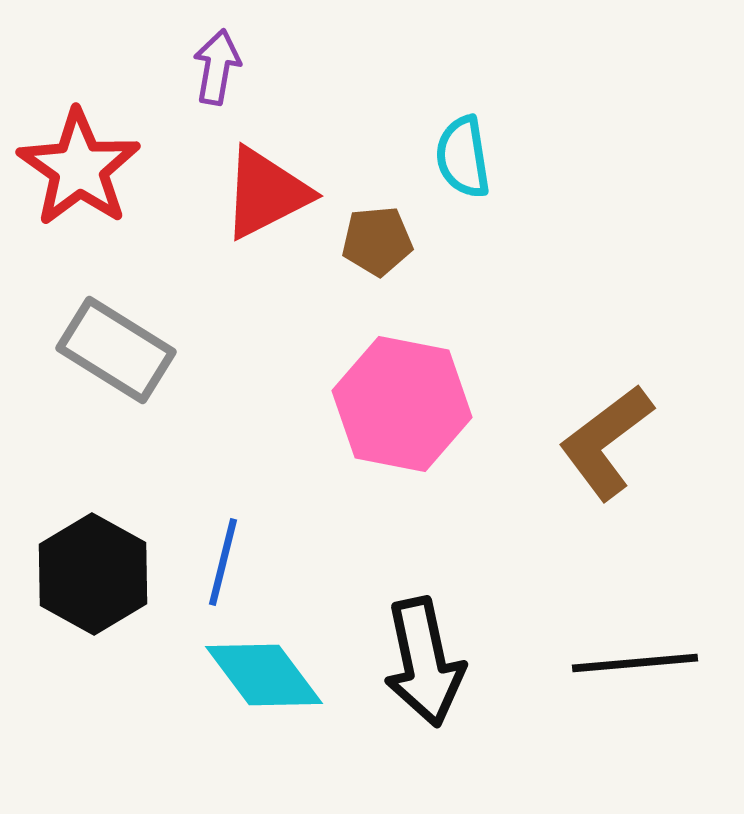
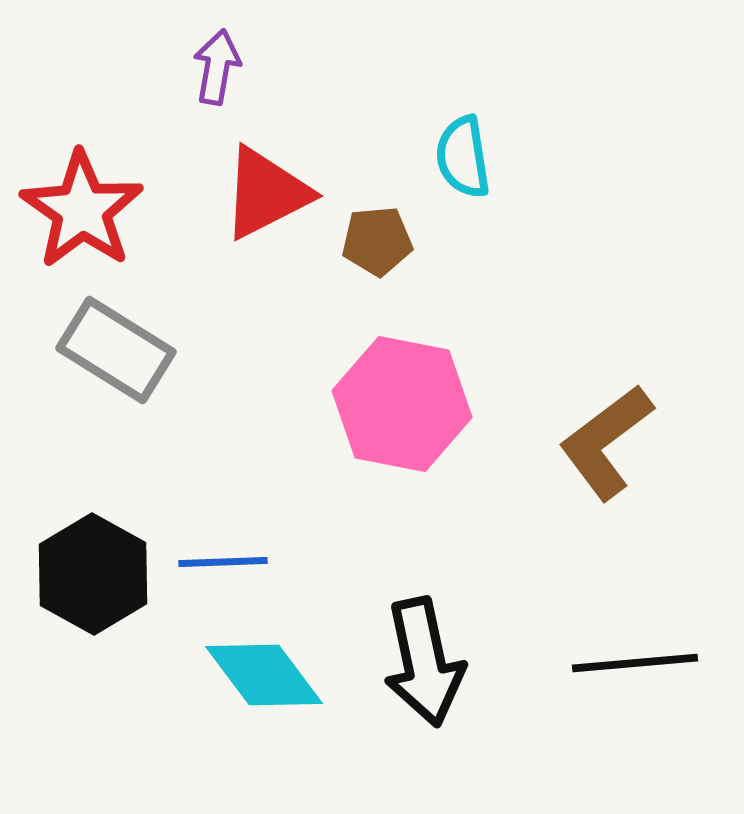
red star: moved 3 px right, 42 px down
blue line: rotated 74 degrees clockwise
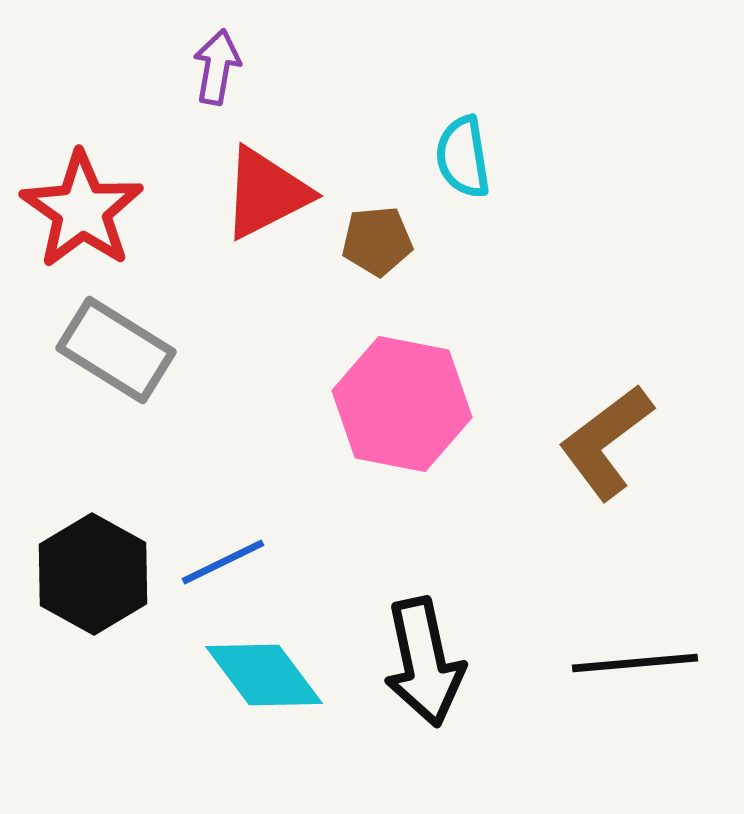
blue line: rotated 24 degrees counterclockwise
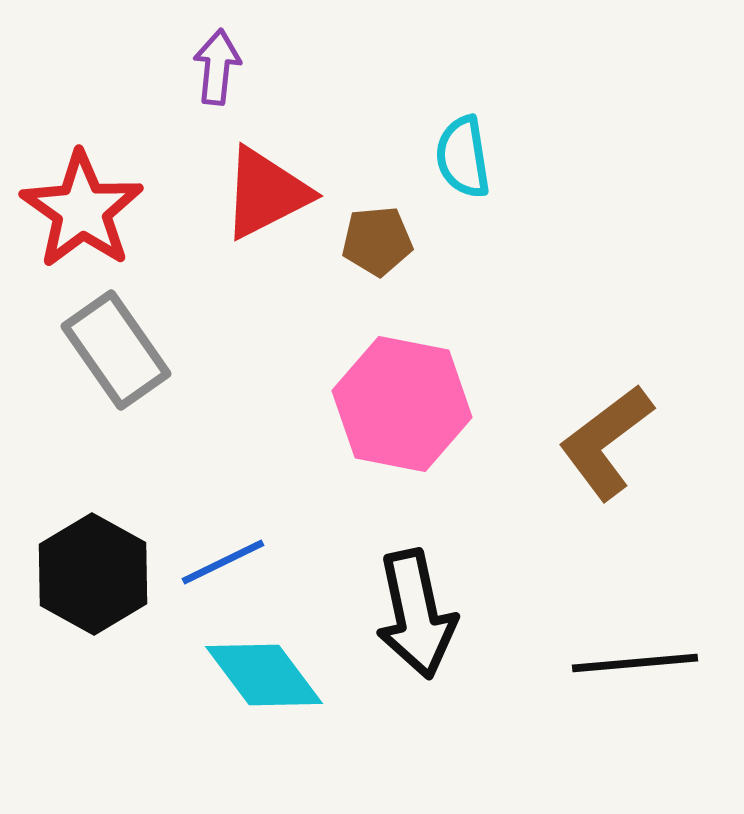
purple arrow: rotated 4 degrees counterclockwise
gray rectangle: rotated 23 degrees clockwise
black arrow: moved 8 px left, 48 px up
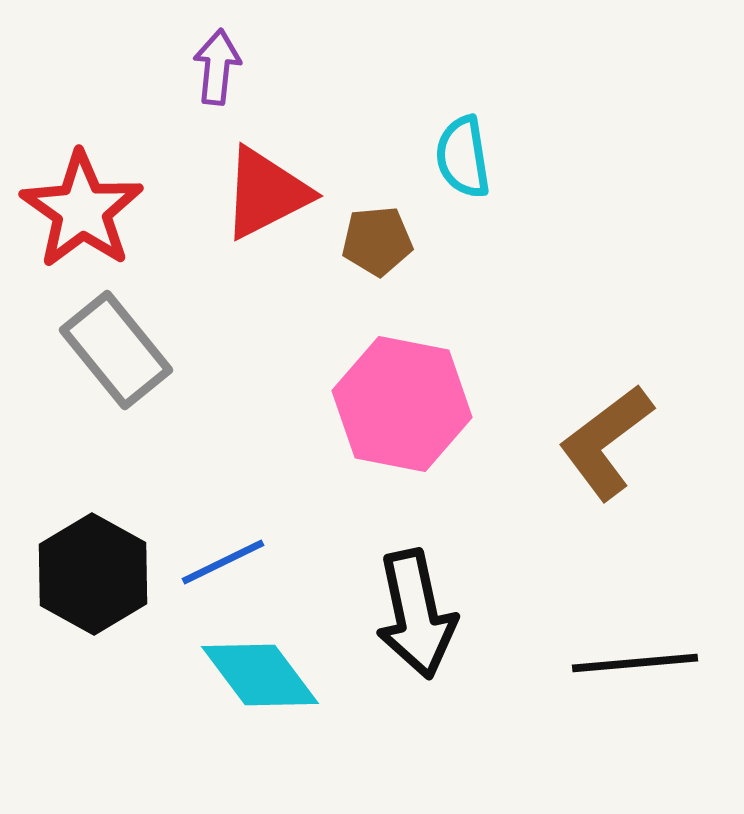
gray rectangle: rotated 4 degrees counterclockwise
cyan diamond: moved 4 px left
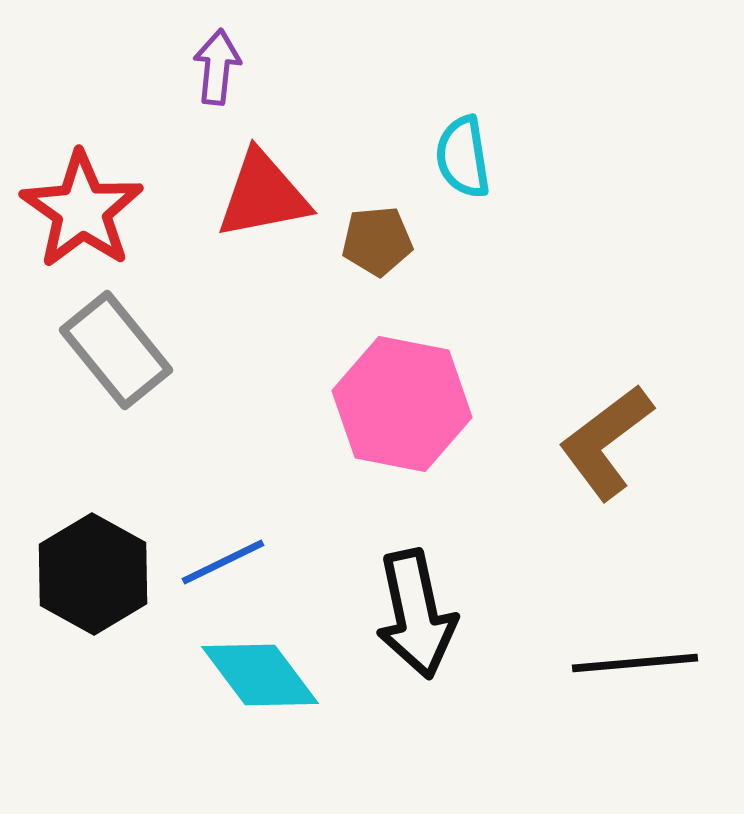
red triangle: moved 3 px left, 2 px down; rotated 16 degrees clockwise
